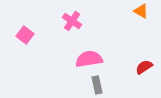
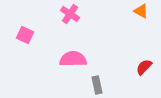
pink cross: moved 2 px left, 7 px up
pink square: rotated 12 degrees counterclockwise
pink semicircle: moved 16 px left; rotated 8 degrees clockwise
red semicircle: rotated 12 degrees counterclockwise
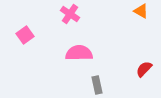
pink square: rotated 30 degrees clockwise
pink semicircle: moved 6 px right, 6 px up
red semicircle: moved 2 px down
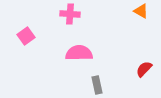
pink cross: rotated 30 degrees counterclockwise
pink square: moved 1 px right, 1 px down
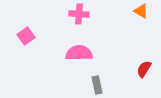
pink cross: moved 9 px right
red semicircle: rotated 12 degrees counterclockwise
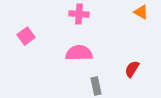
orange triangle: moved 1 px down
red semicircle: moved 12 px left
gray rectangle: moved 1 px left, 1 px down
